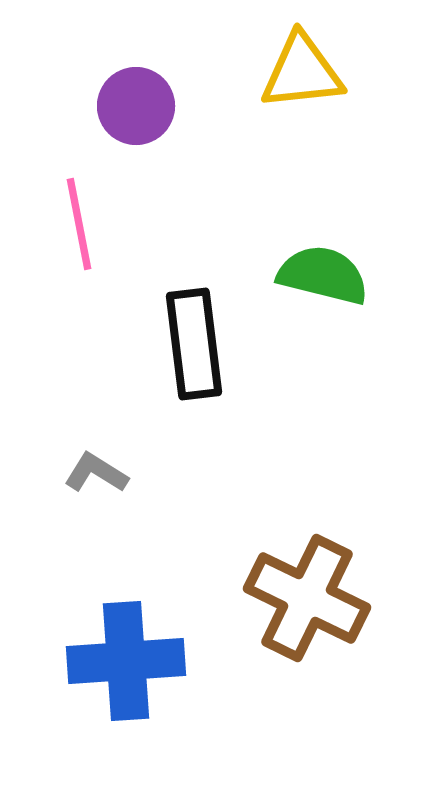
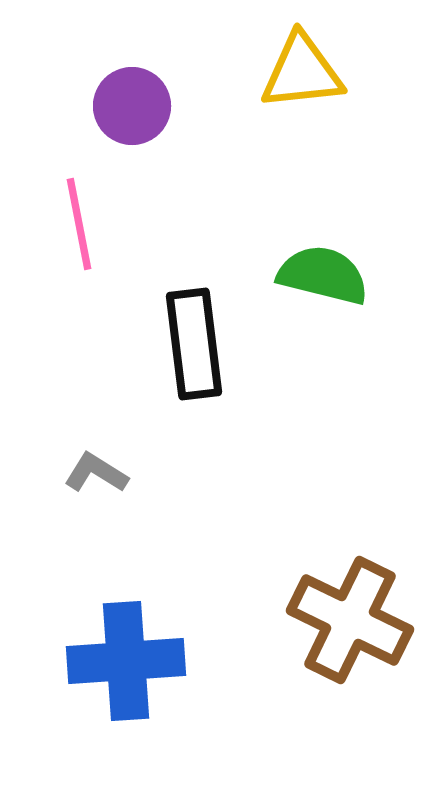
purple circle: moved 4 px left
brown cross: moved 43 px right, 22 px down
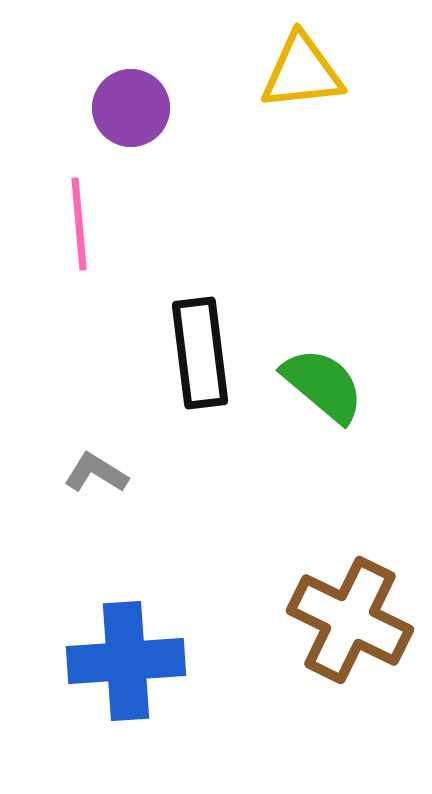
purple circle: moved 1 px left, 2 px down
pink line: rotated 6 degrees clockwise
green semicircle: moved 110 px down; rotated 26 degrees clockwise
black rectangle: moved 6 px right, 9 px down
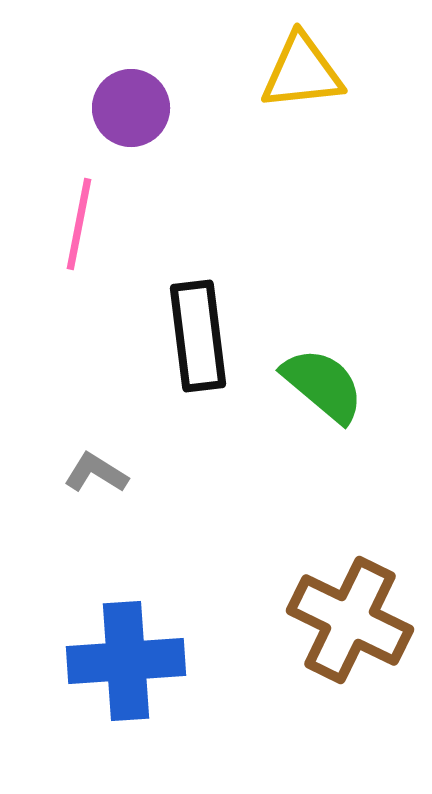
pink line: rotated 16 degrees clockwise
black rectangle: moved 2 px left, 17 px up
